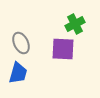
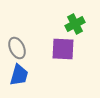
gray ellipse: moved 4 px left, 5 px down
blue trapezoid: moved 1 px right, 2 px down
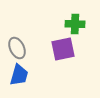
green cross: rotated 30 degrees clockwise
purple square: rotated 15 degrees counterclockwise
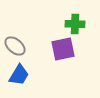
gray ellipse: moved 2 px left, 2 px up; rotated 25 degrees counterclockwise
blue trapezoid: rotated 15 degrees clockwise
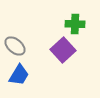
purple square: moved 1 px down; rotated 30 degrees counterclockwise
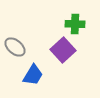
gray ellipse: moved 1 px down
blue trapezoid: moved 14 px right
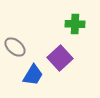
purple square: moved 3 px left, 8 px down
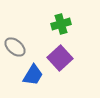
green cross: moved 14 px left; rotated 18 degrees counterclockwise
